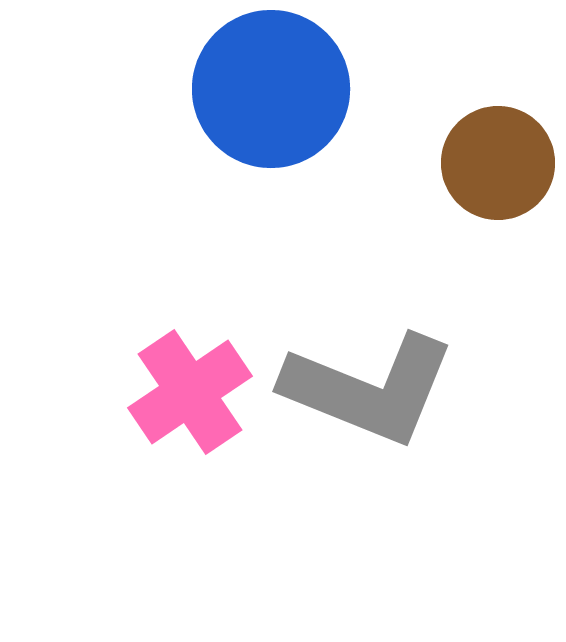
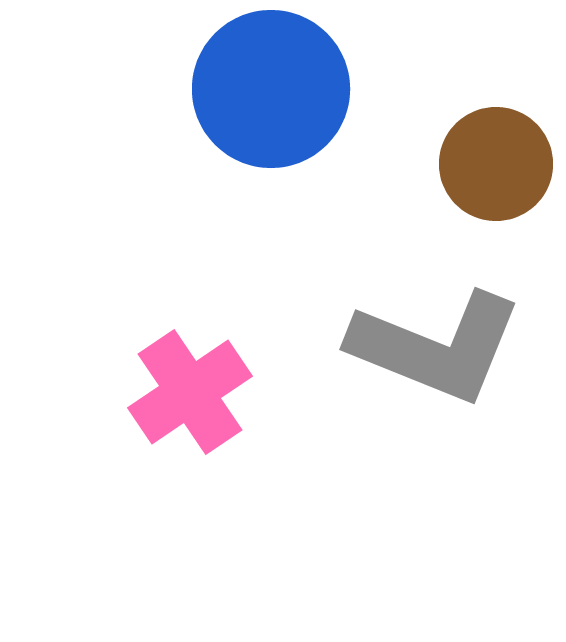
brown circle: moved 2 px left, 1 px down
gray L-shape: moved 67 px right, 42 px up
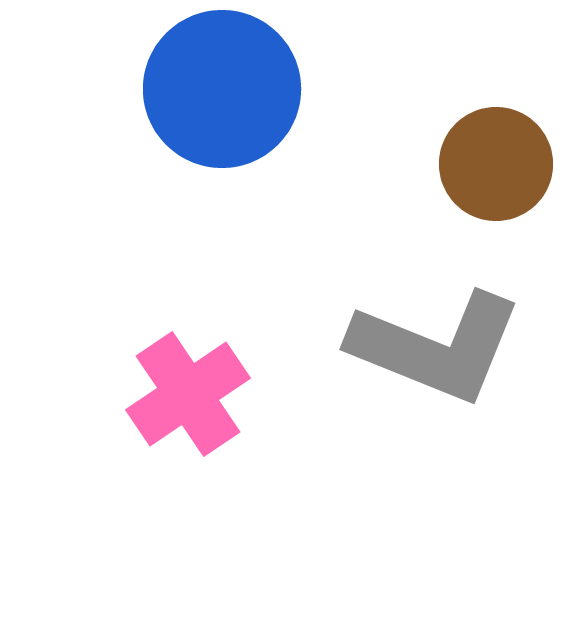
blue circle: moved 49 px left
pink cross: moved 2 px left, 2 px down
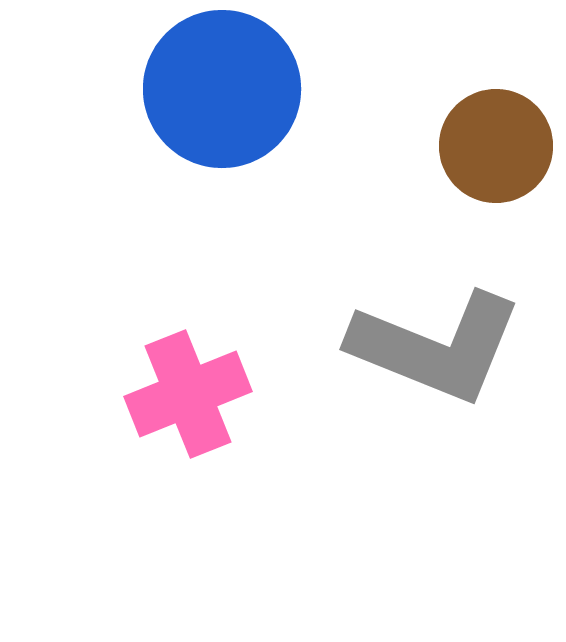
brown circle: moved 18 px up
pink cross: rotated 12 degrees clockwise
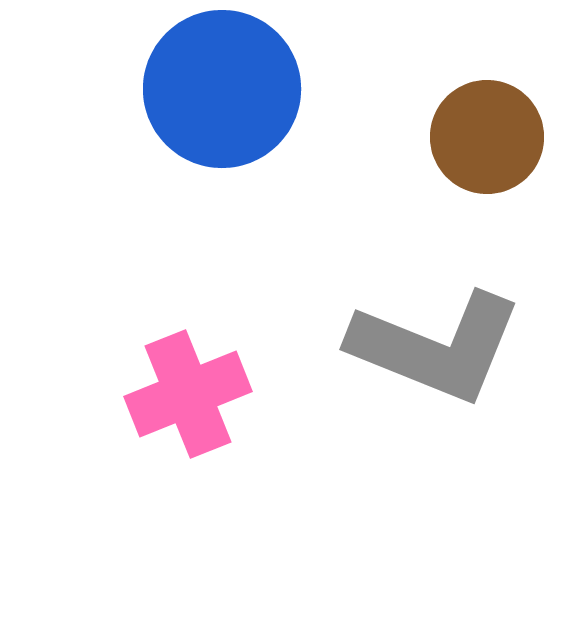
brown circle: moved 9 px left, 9 px up
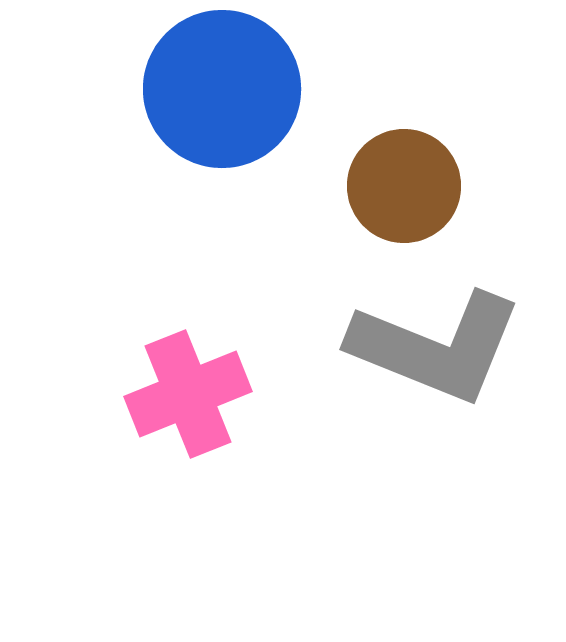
brown circle: moved 83 px left, 49 px down
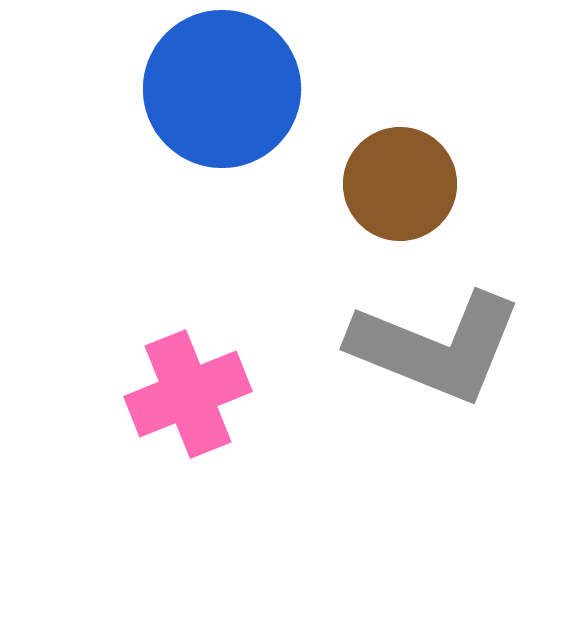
brown circle: moved 4 px left, 2 px up
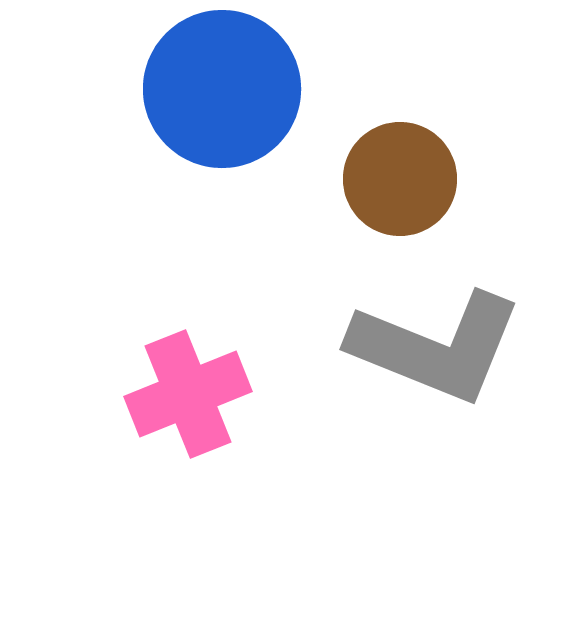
brown circle: moved 5 px up
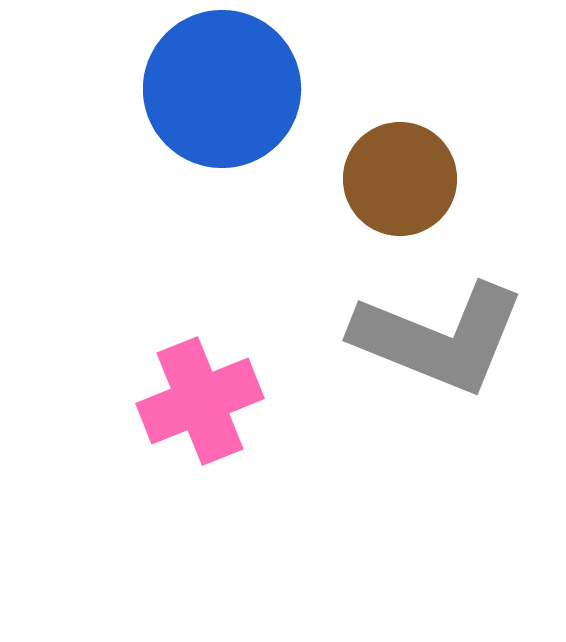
gray L-shape: moved 3 px right, 9 px up
pink cross: moved 12 px right, 7 px down
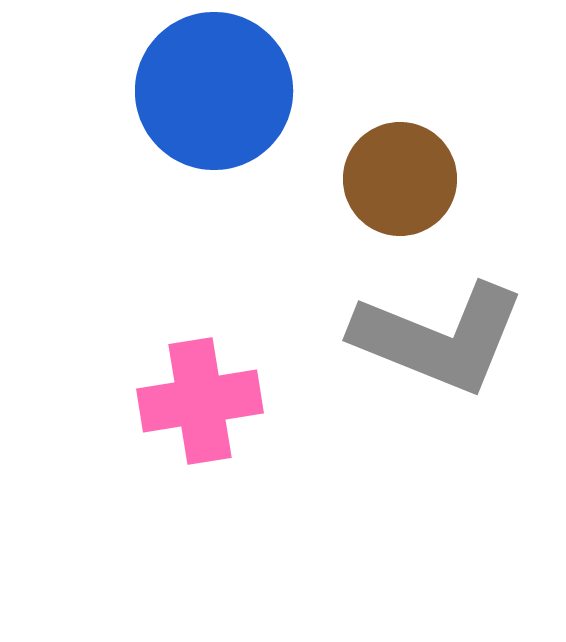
blue circle: moved 8 px left, 2 px down
pink cross: rotated 13 degrees clockwise
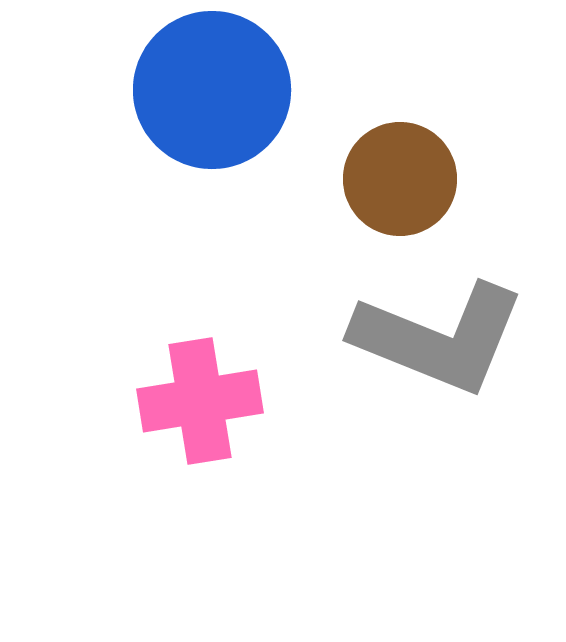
blue circle: moved 2 px left, 1 px up
